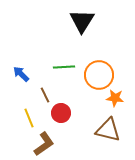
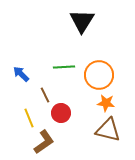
orange star: moved 9 px left, 5 px down
brown L-shape: moved 2 px up
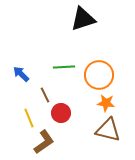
black triangle: moved 1 px right, 2 px up; rotated 40 degrees clockwise
